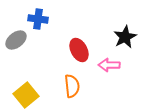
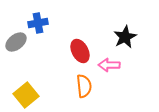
blue cross: moved 4 px down; rotated 18 degrees counterclockwise
gray ellipse: moved 2 px down
red ellipse: moved 1 px right, 1 px down
orange semicircle: moved 12 px right
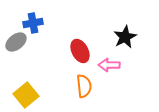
blue cross: moved 5 px left
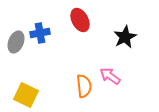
blue cross: moved 7 px right, 10 px down
gray ellipse: rotated 30 degrees counterclockwise
red ellipse: moved 31 px up
pink arrow: moved 1 px right, 11 px down; rotated 35 degrees clockwise
yellow square: rotated 25 degrees counterclockwise
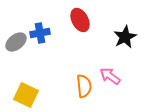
gray ellipse: rotated 30 degrees clockwise
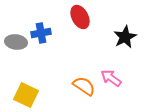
red ellipse: moved 3 px up
blue cross: moved 1 px right
gray ellipse: rotated 45 degrees clockwise
pink arrow: moved 1 px right, 2 px down
orange semicircle: rotated 50 degrees counterclockwise
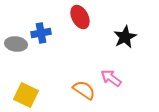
gray ellipse: moved 2 px down
orange semicircle: moved 4 px down
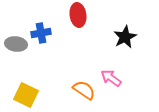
red ellipse: moved 2 px left, 2 px up; rotated 20 degrees clockwise
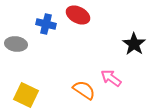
red ellipse: rotated 55 degrees counterclockwise
blue cross: moved 5 px right, 9 px up; rotated 24 degrees clockwise
black star: moved 9 px right, 7 px down; rotated 10 degrees counterclockwise
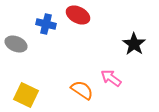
gray ellipse: rotated 15 degrees clockwise
orange semicircle: moved 2 px left
